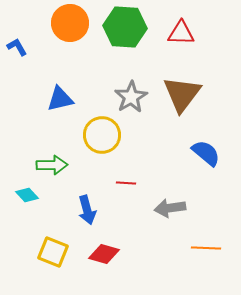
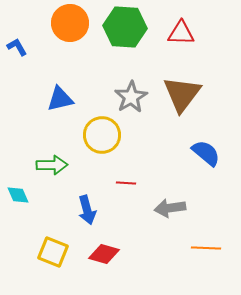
cyan diamond: moved 9 px left; rotated 20 degrees clockwise
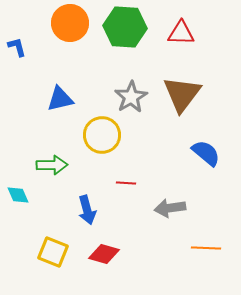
blue L-shape: rotated 15 degrees clockwise
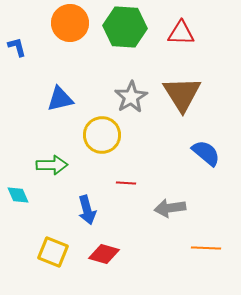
brown triangle: rotated 9 degrees counterclockwise
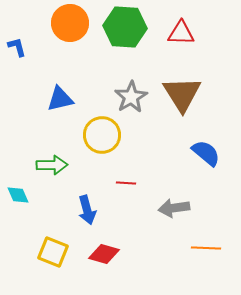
gray arrow: moved 4 px right
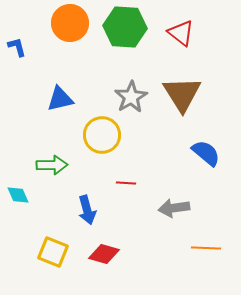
red triangle: rotated 36 degrees clockwise
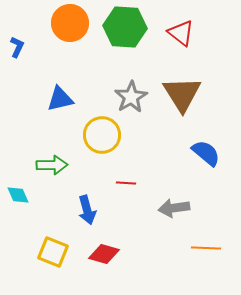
blue L-shape: rotated 40 degrees clockwise
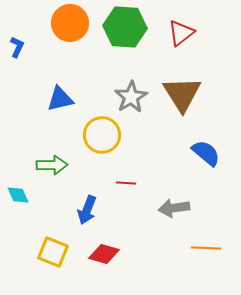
red triangle: rotated 44 degrees clockwise
blue arrow: rotated 36 degrees clockwise
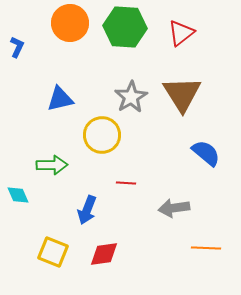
red diamond: rotated 24 degrees counterclockwise
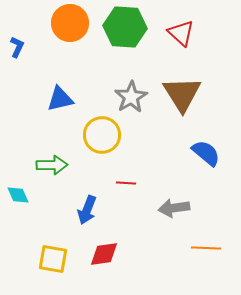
red triangle: rotated 40 degrees counterclockwise
yellow square: moved 7 px down; rotated 12 degrees counterclockwise
